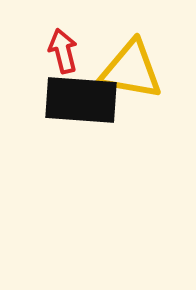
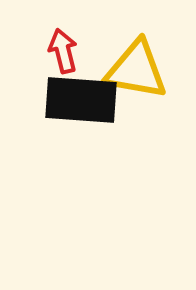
yellow triangle: moved 5 px right
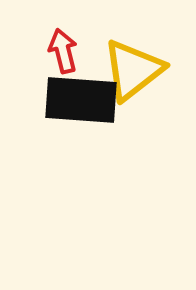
yellow triangle: moved 3 px left; rotated 48 degrees counterclockwise
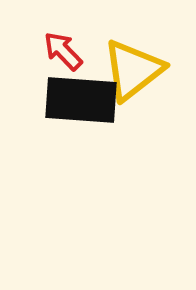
red arrow: rotated 30 degrees counterclockwise
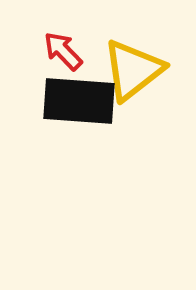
black rectangle: moved 2 px left, 1 px down
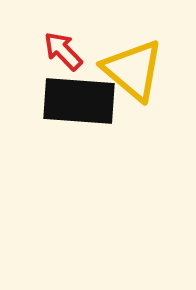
yellow triangle: rotated 42 degrees counterclockwise
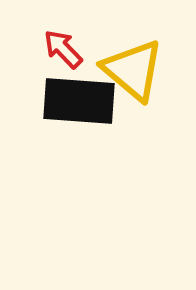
red arrow: moved 2 px up
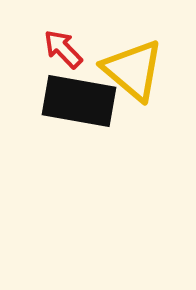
black rectangle: rotated 6 degrees clockwise
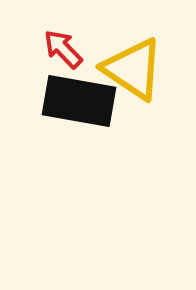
yellow triangle: moved 1 px up; rotated 6 degrees counterclockwise
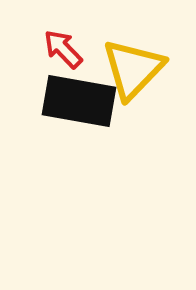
yellow triangle: rotated 40 degrees clockwise
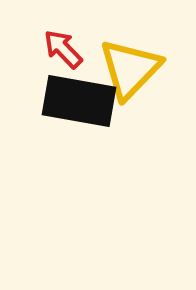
yellow triangle: moved 3 px left
